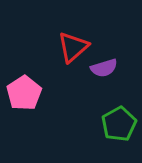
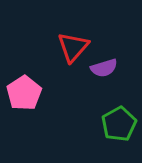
red triangle: rotated 8 degrees counterclockwise
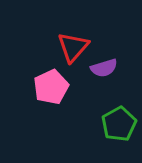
pink pentagon: moved 27 px right, 6 px up; rotated 8 degrees clockwise
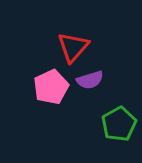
purple semicircle: moved 14 px left, 12 px down
